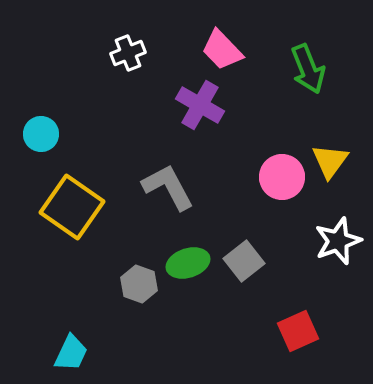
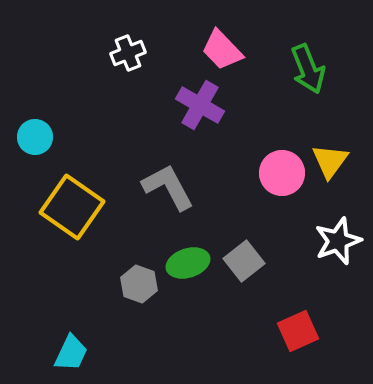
cyan circle: moved 6 px left, 3 px down
pink circle: moved 4 px up
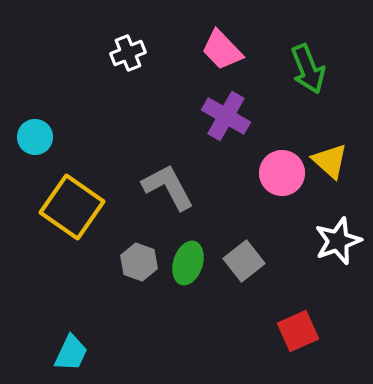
purple cross: moved 26 px right, 11 px down
yellow triangle: rotated 24 degrees counterclockwise
green ellipse: rotated 54 degrees counterclockwise
gray hexagon: moved 22 px up
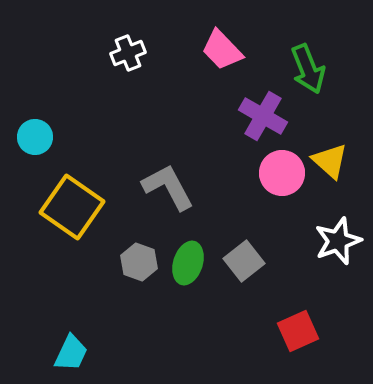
purple cross: moved 37 px right
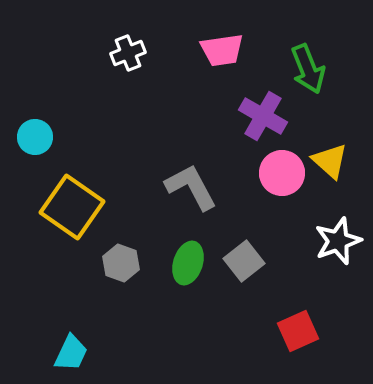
pink trapezoid: rotated 54 degrees counterclockwise
gray L-shape: moved 23 px right
gray hexagon: moved 18 px left, 1 px down
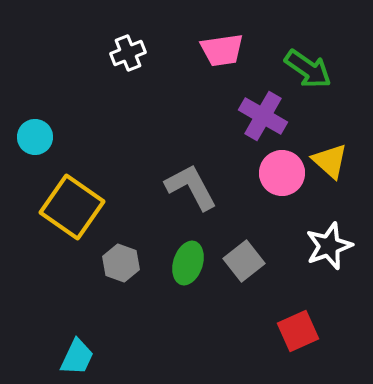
green arrow: rotated 33 degrees counterclockwise
white star: moved 9 px left, 5 px down
cyan trapezoid: moved 6 px right, 4 px down
